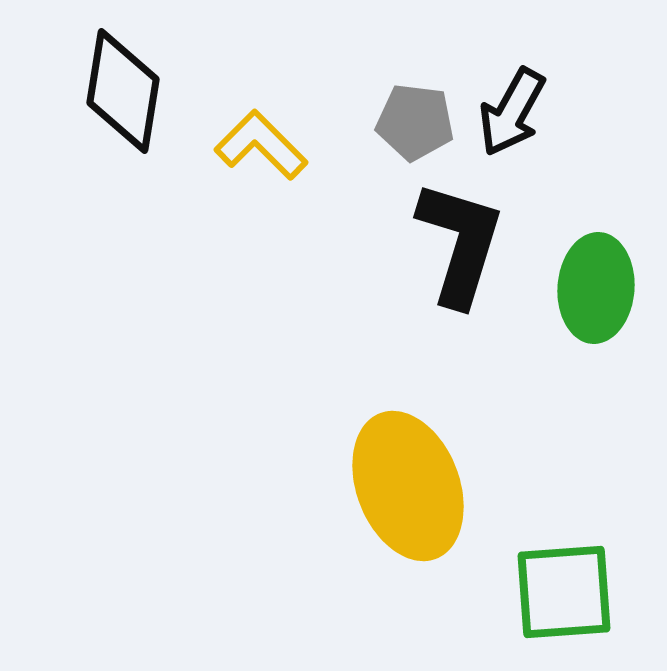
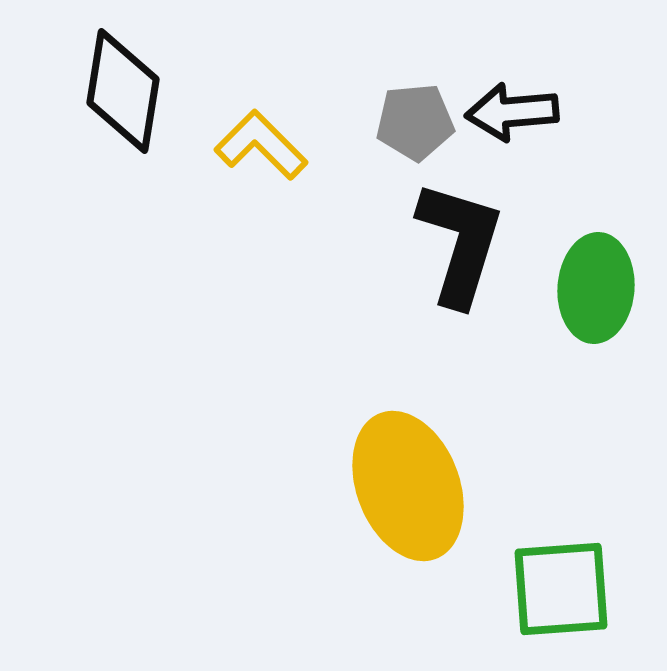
black arrow: rotated 56 degrees clockwise
gray pentagon: rotated 12 degrees counterclockwise
green square: moved 3 px left, 3 px up
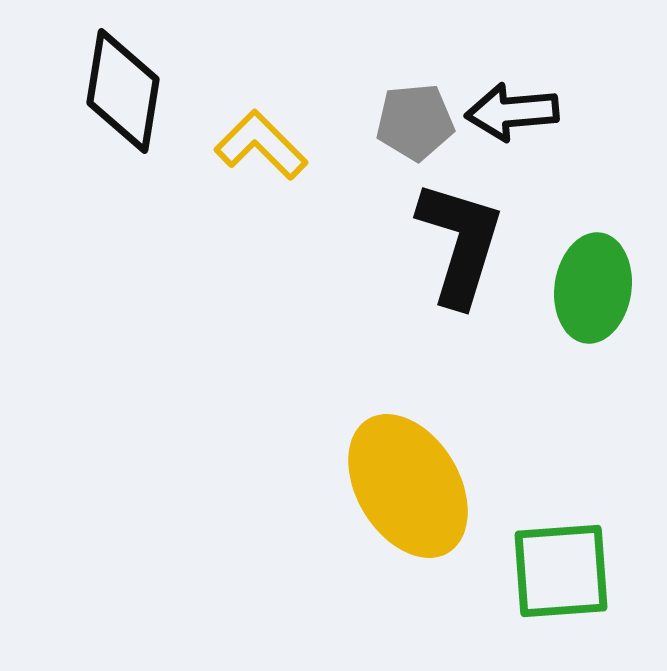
green ellipse: moved 3 px left; rotated 4 degrees clockwise
yellow ellipse: rotated 10 degrees counterclockwise
green square: moved 18 px up
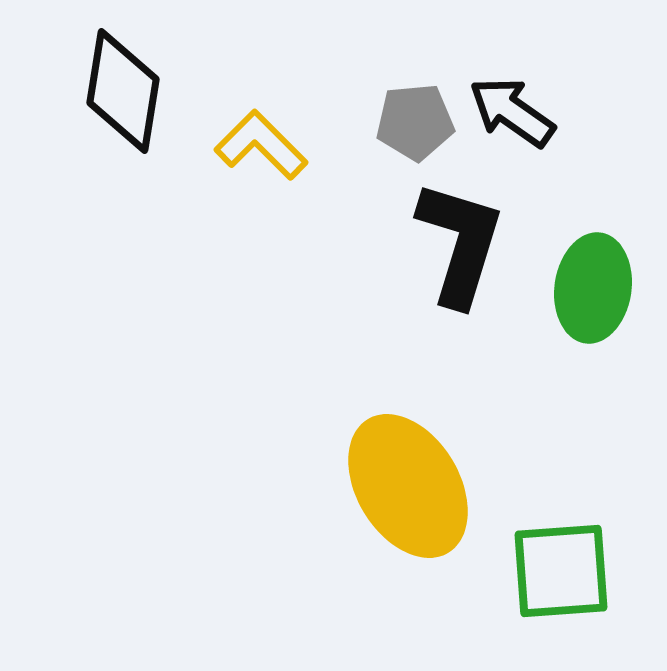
black arrow: rotated 40 degrees clockwise
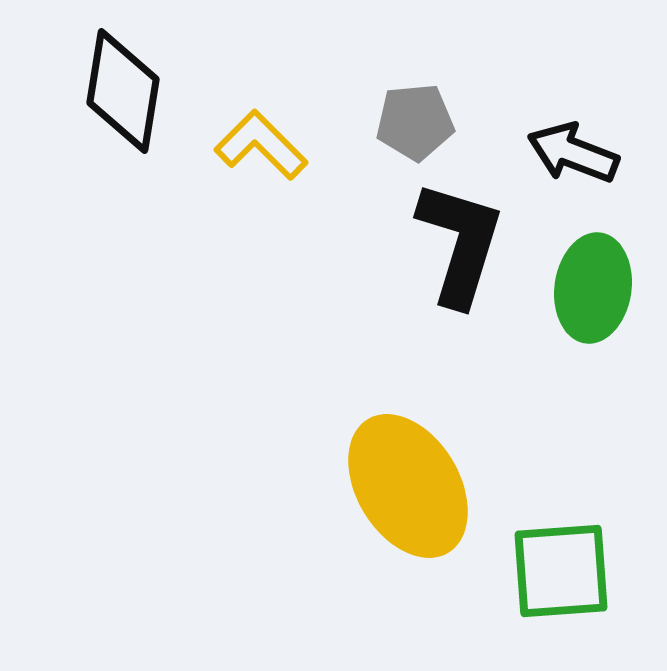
black arrow: moved 61 px right, 41 px down; rotated 14 degrees counterclockwise
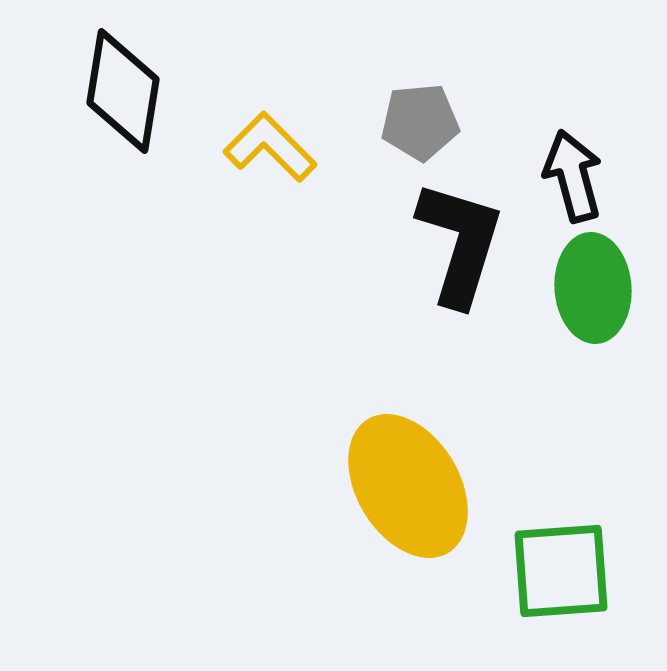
gray pentagon: moved 5 px right
yellow L-shape: moved 9 px right, 2 px down
black arrow: moved 23 px down; rotated 54 degrees clockwise
green ellipse: rotated 12 degrees counterclockwise
